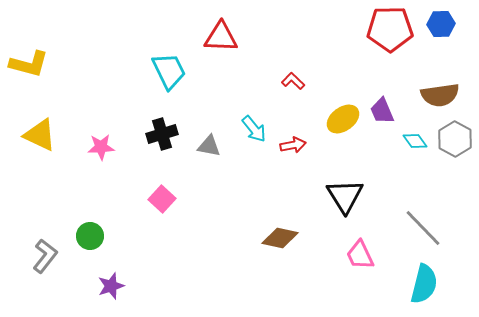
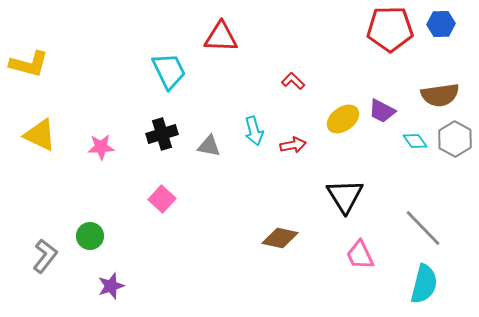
purple trapezoid: rotated 40 degrees counterclockwise
cyan arrow: moved 2 px down; rotated 24 degrees clockwise
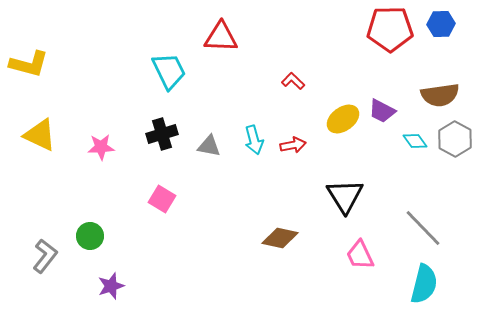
cyan arrow: moved 9 px down
pink square: rotated 12 degrees counterclockwise
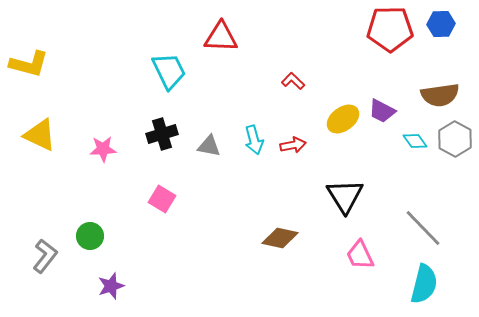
pink star: moved 2 px right, 2 px down
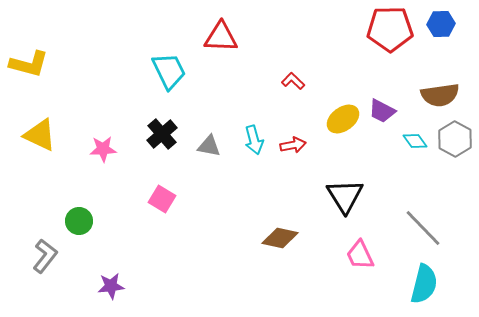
black cross: rotated 24 degrees counterclockwise
green circle: moved 11 px left, 15 px up
purple star: rotated 12 degrees clockwise
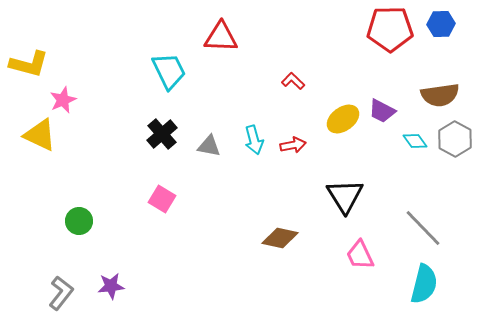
pink star: moved 40 px left, 49 px up; rotated 20 degrees counterclockwise
gray L-shape: moved 16 px right, 37 px down
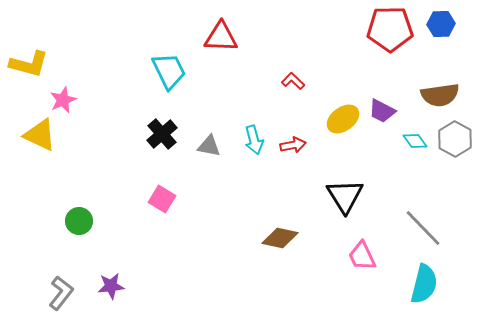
pink trapezoid: moved 2 px right, 1 px down
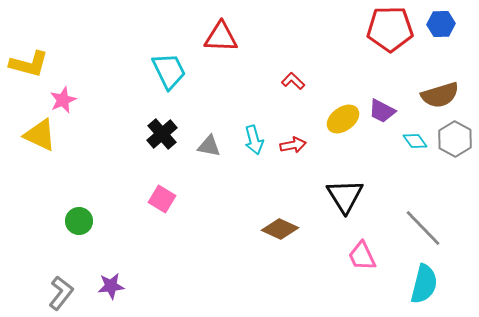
brown semicircle: rotated 9 degrees counterclockwise
brown diamond: moved 9 px up; rotated 12 degrees clockwise
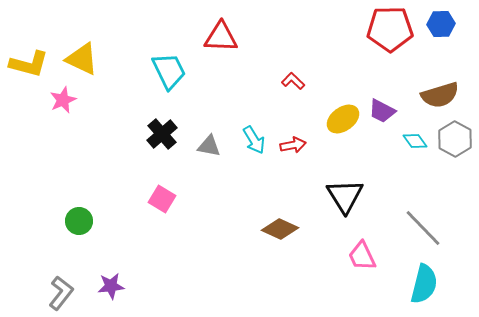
yellow triangle: moved 42 px right, 76 px up
cyan arrow: rotated 16 degrees counterclockwise
